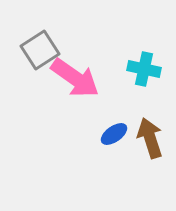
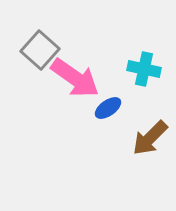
gray square: rotated 15 degrees counterclockwise
blue ellipse: moved 6 px left, 26 px up
brown arrow: rotated 117 degrees counterclockwise
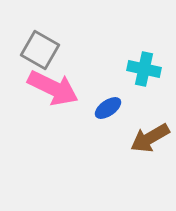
gray square: rotated 12 degrees counterclockwise
pink arrow: moved 22 px left, 10 px down; rotated 9 degrees counterclockwise
brown arrow: rotated 15 degrees clockwise
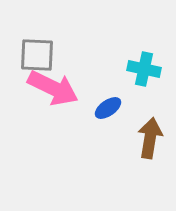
gray square: moved 3 px left, 5 px down; rotated 27 degrees counterclockwise
brown arrow: rotated 129 degrees clockwise
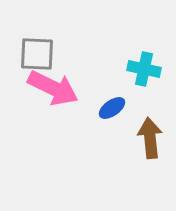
gray square: moved 1 px up
blue ellipse: moved 4 px right
brown arrow: rotated 15 degrees counterclockwise
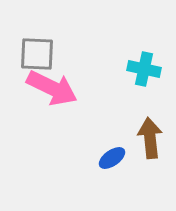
pink arrow: moved 1 px left
blue ellipse: moved 50 px down
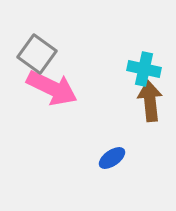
gray square: rotated 33 degrees clockwise
brown arrow: moved 37 px up
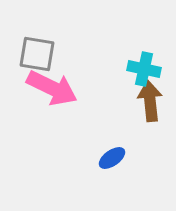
gray square: rotated 27 degrees counterclockwise
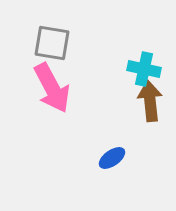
gray square: moved 15 px right, 11 px up
pink arrow: rotated 36 degrees clockwise
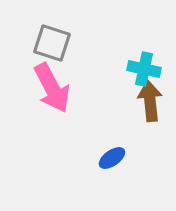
gray square: rotated 9 degrees clockwise
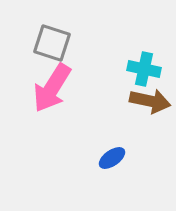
pink arrow: rotated 60 degrees clockwise
brown arrow: rotated 108 degrees clockwise
